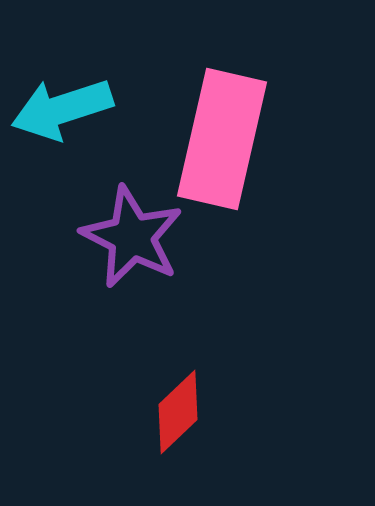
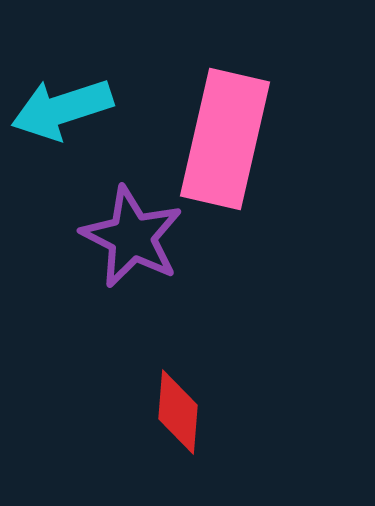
pink rectangle: moved 3 px right
red diamond: rotated 42 degrees counterclockwise
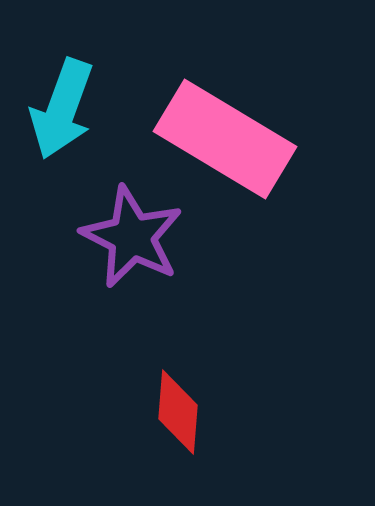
cyan arrow: rotated 52 degrees counterclockwise
pink rectangle: rotated 72 degrees counterclockwise
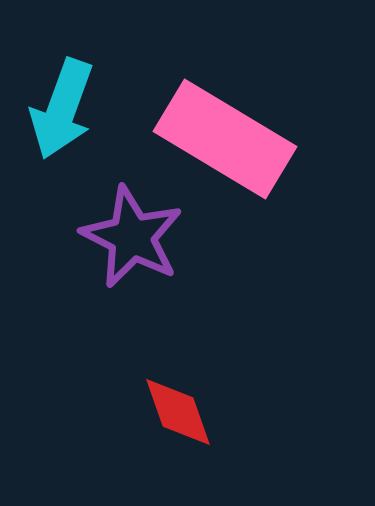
red diamond: rotated 24 degrees counterclockwise
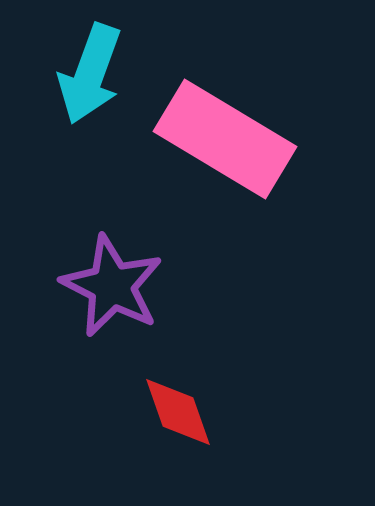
cyan arrow: moved 28 px right, 35 px up
purple star: moved 20 px left, 49 px down
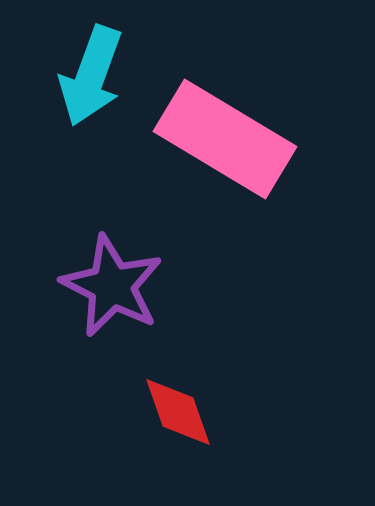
cyan arrow: moved 1 px right, 2 px down
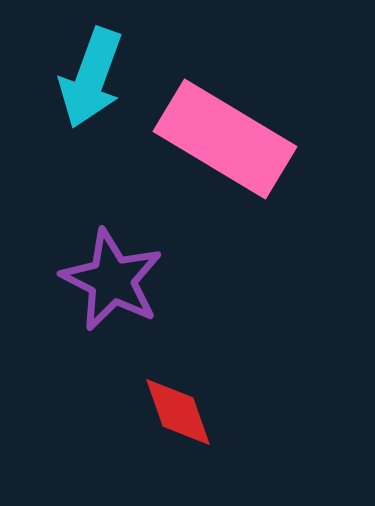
cyan arrow: moved 2 px down
purple star: moved 6 px up
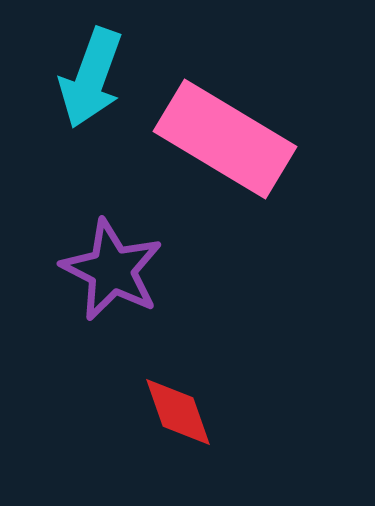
purple star: moved 10 px up
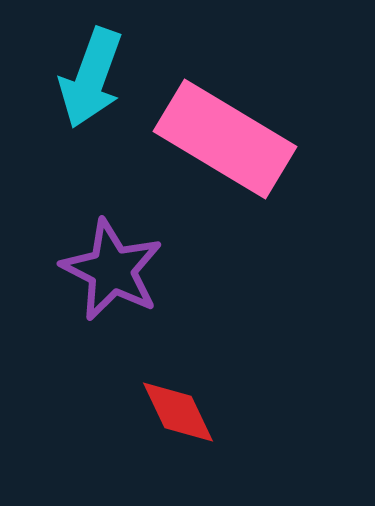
red diamond: rotated 6 degrees counterclockwise
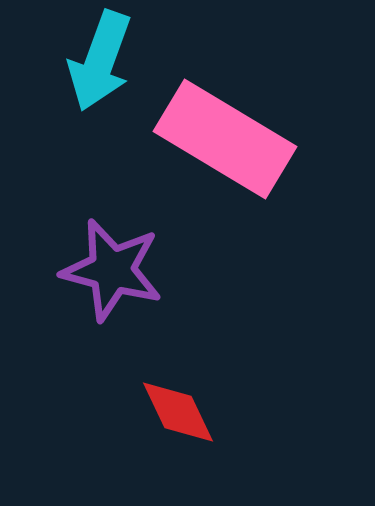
cyan arrow: moved 9 px right, 17 px up
purple star: rotated 12 degrees counterclockwise
